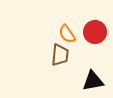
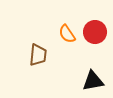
brown trapezoid: moved 22 px left
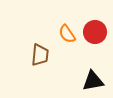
brown trapezoid: moved 2 px right
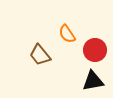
red circle: moved 18 px down
brown trapezoid: rotated 135 degrees clockwise
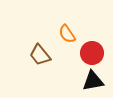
red circle: moved 3 px left, 3 px down
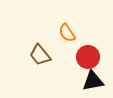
orange semicircle: moved 1 px up
red circle: moved 4 px left, 4 px down
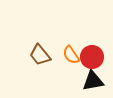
orange semicircle: moved 4 px right, 22 px down
red circle: moved 4 px right
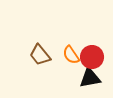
black triangle: moved 3 px left, 3 px up
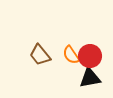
red circle: moved 2 px left, 1 px up
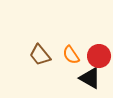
red circle: moved 9 px right
black triangle: rotated 40 degrees clockwise
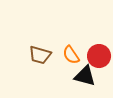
brown trapezoid: rotated 35 degrees counterclockwise
black triangle: moved 5 px left, 2 px up; rotated 15 degrees counterclockwise
